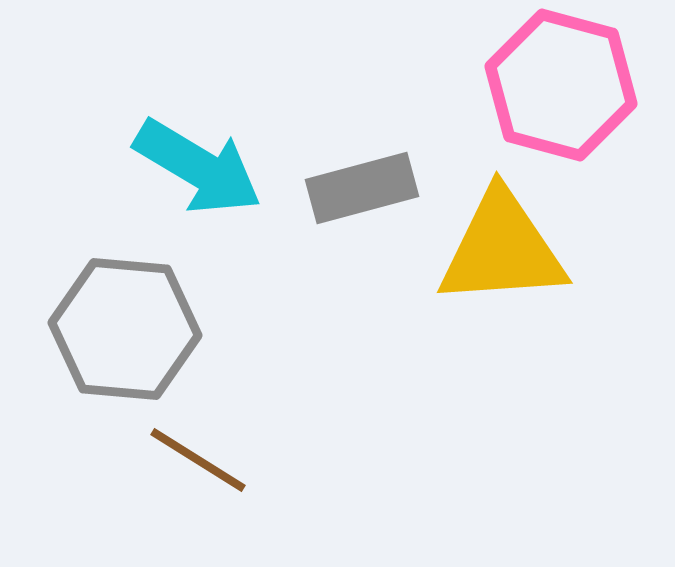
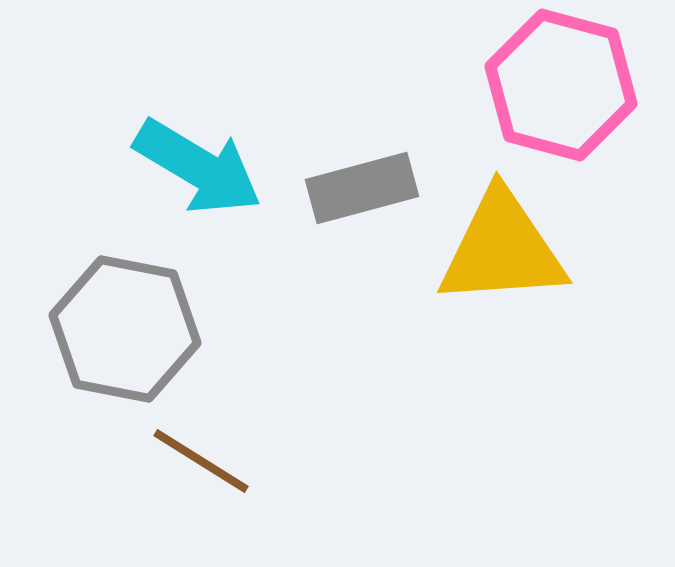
gray hexagon: rotated 6 degrees clockwise
brown line: moved 3 px right, 1 px down
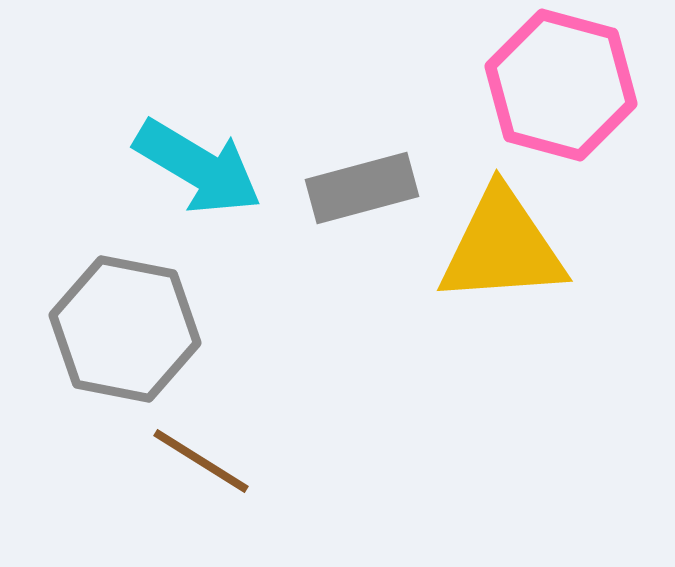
yellow triangle: moved 2 px up
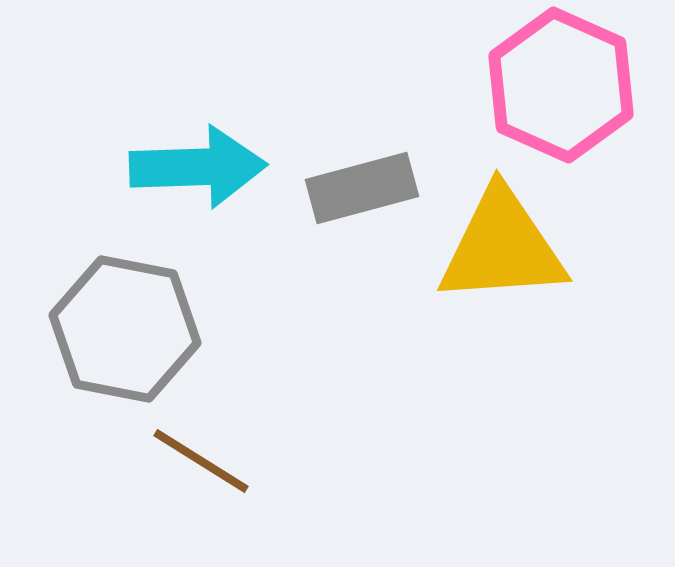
pink hexagon: rotated 9 degrees clockwise
cyan arrow: rotated 33 degrees counterclockwise
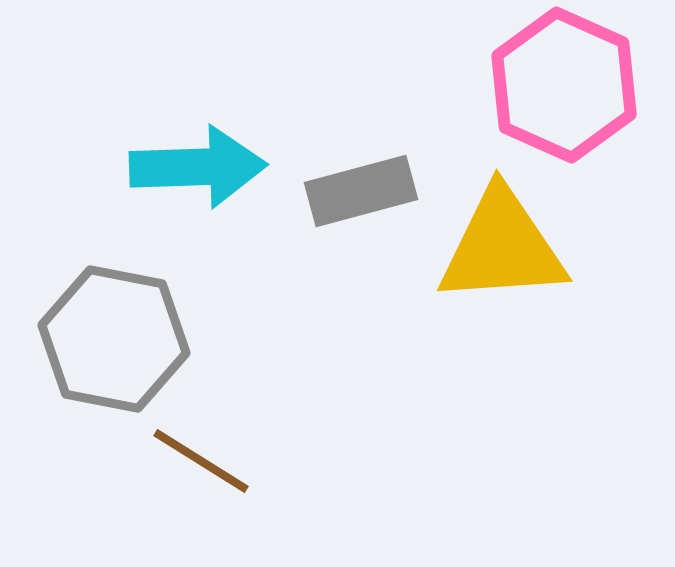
pink hexagon: moved 3 px right
gray rectangle: moved 1 px left, 3 px down
gray hexagon: moved 11 px left, 10 px down
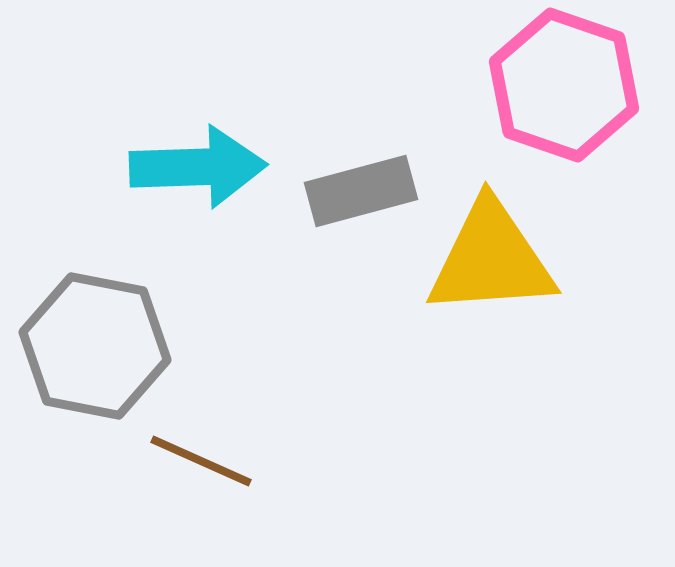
pink hexagon: rotated 5 degrees counterclockwise
yellow triangle: moved 11 px left, 12 px down
gray hexagon: moved 19 px left, 7 px down
brown line: rotated 8 degrees counterclockwise
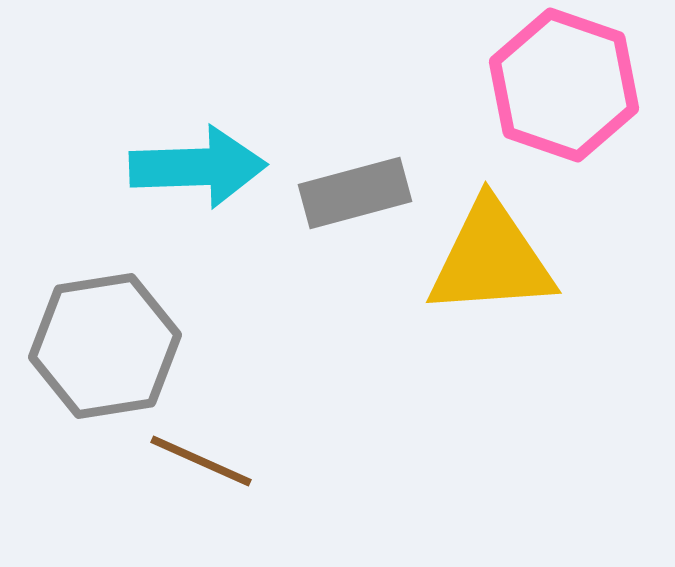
gray rectangle: moved 6 px left, 2 px down
gray hexagon: moved 10 px right; rotated 20 degrees counterclockwise
